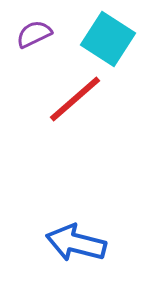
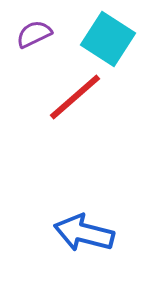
red line: moved 2 px up
blue arrow: moved 8 px right, 10 px up
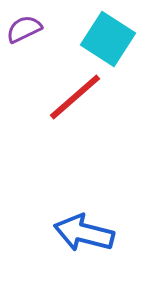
purple semicircle: moved 10 px left, 5 px up
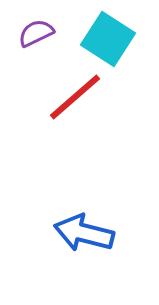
purple semicircle: moved 12 px right, 4 px down
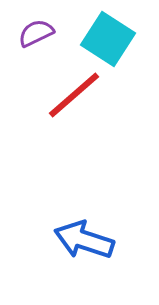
red line: moved 1 px left, 2 px up
blue arrow: moved 7 px down; rotated 4 degrees clockwise
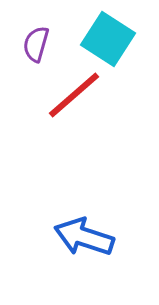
purple semicircle: moved 11 px down; rotated 48 degrees counterclockwise
blue arrow: moved 3 px up
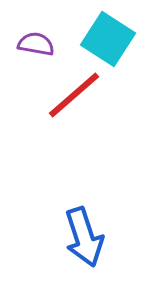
purple semicircle: rotated 84 degrees clockwise
blue arrow: rotated 126 degrees counterclockwise
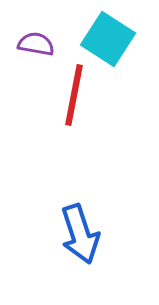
red line: rotated 38 degrees counterclockwise
blue arrow: moved 4 px left, 3 px up
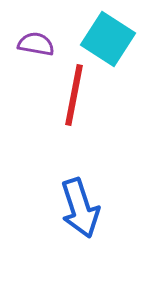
blue arrow: moved 26 px up
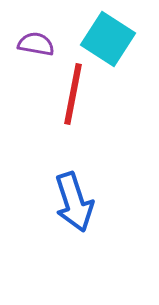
red line: moved 1 px left, 1 px up
blue arrow: moved 6 px left, 6 px up
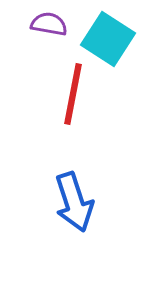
purple semicircle: moved 13 px right, 20 px up
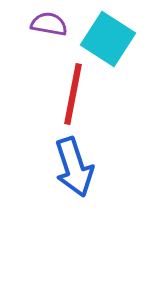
blue arrow: moved 35 px up
